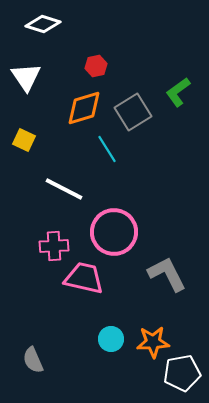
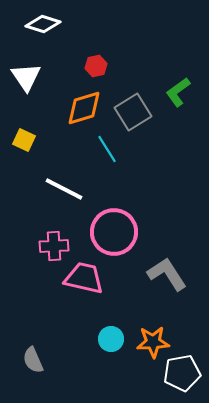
gray L-shape: rotated 6 degrees counterclockwise
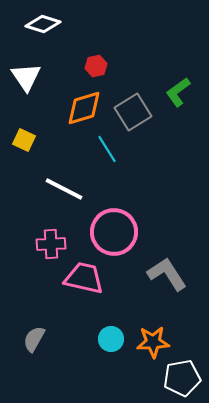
pink cross: moved 3 px left, 2 px up
gray semicircle: moved 1 px right, 21 px up; rotated 52 degrees clockwise
white pentagon: moved 5 px down
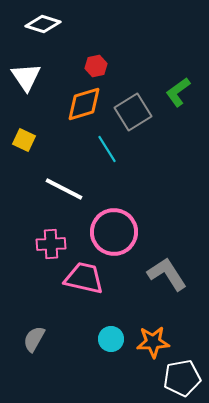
orange diamond: moved 4 px up
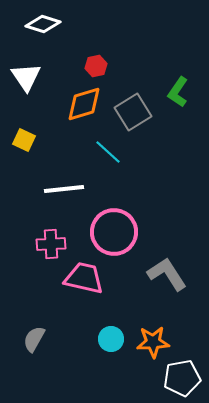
green L-shape: rotated 20 degrees counterclockwise
cyan line: moved 1 px right, 3 px down; rotated 16 degrees counterclockwise
white line: rotated 33 degrees counterclockwise
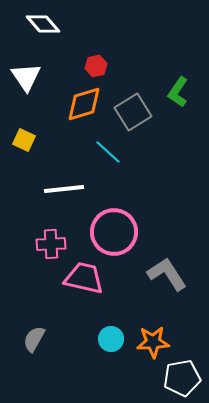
white diamond: rotated 32 degrees clockwise
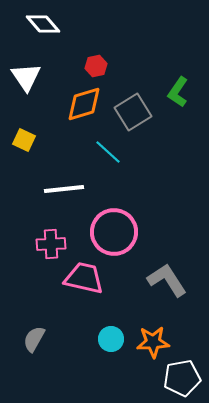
gray L-shape: moved 6 px down
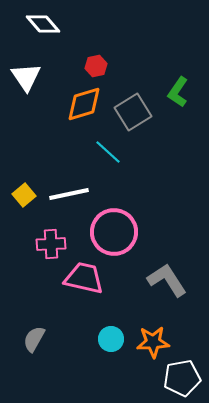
yellow square: moved 55 px down; rotated 25 degrees clockwise
white line: moved 5 px right, 5 px down; rotated 6 degrees counterclockwise
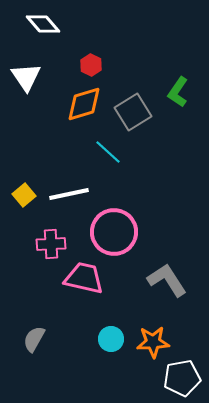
red hexagon: moved 5 px left, 1 px up; rotated 20 degrees counterclockwise
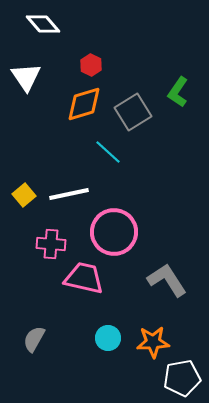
pink cross: rotated 8 degrees clockwise
cyan circle: moved 3 px left, 1 px up
